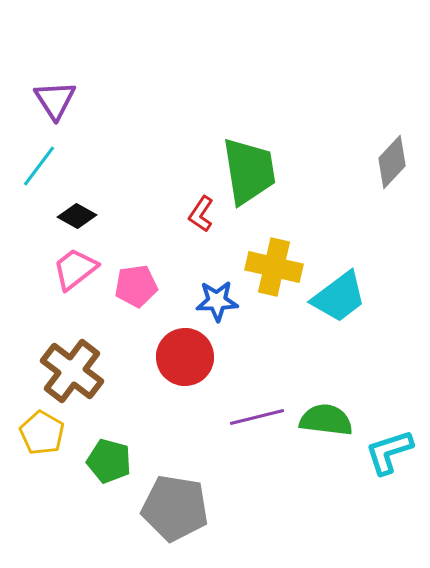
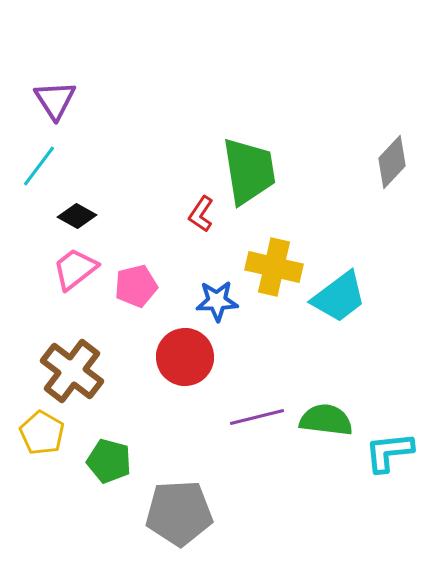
pink pentagon: rotated 6 degrees counterclockwise
cyan L-shape: rotated 12 degrees clockwise
gray pentagon: moved 4 px right, 5 px down; rotated 12 degrees counterclockwise
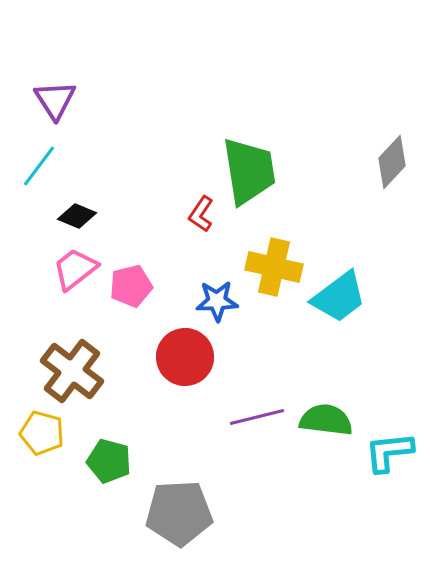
black diamond: rotated 6 degrees counterclockwise
pink pentagon: moved 5 px left
yellow pentagon: rotated 15 degrees counterclockwise
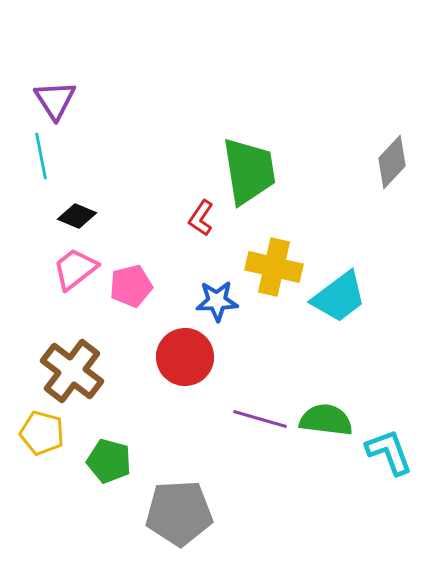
cyan line: moved 2 px right, 10 px up; rotated 48 degrees counterclockwise
red L-shape: moved 4 px down
purple line: moved 3 px right, 2 px down; rotated 30 degrees clockwise
cyan L-shape: rotated 76 degrees clockwise
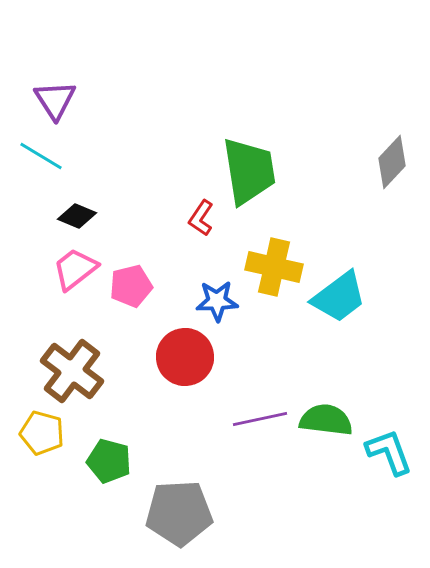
cyan line: rotated 48 degrees counterclockwise
purple line: rotated 28 degrees counterclockwise
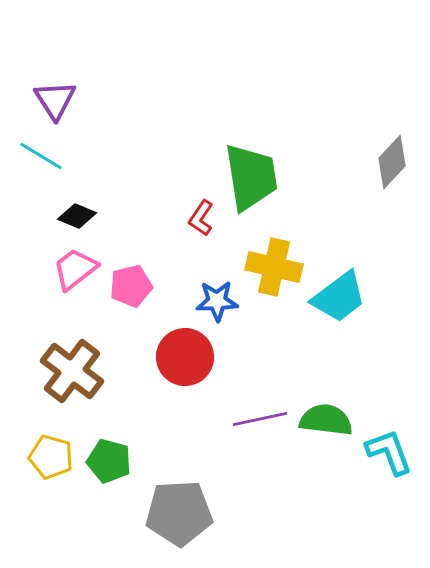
green trapezoid: moved 2 px right, 6 px down
yellow pentagon: moved 9 px right, 24 px down
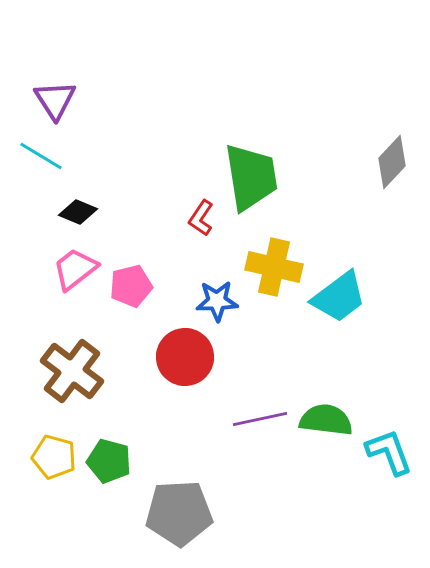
black diamond: moved 1 px right, 4 px up
yellow pentagon: moved 3 px right
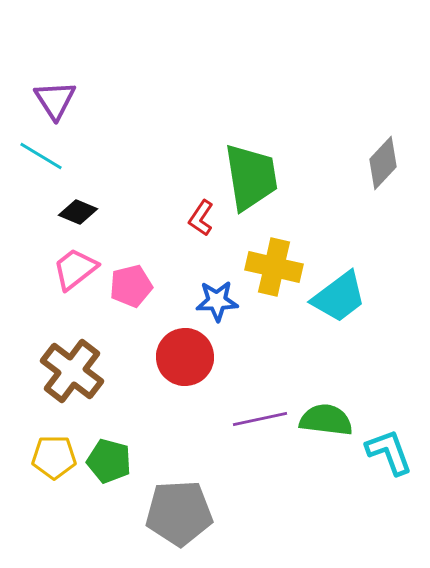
gray diamond: moved 9 px left, 1 px down
yellow pentagon: rotated 15 degrees counterclockwise
